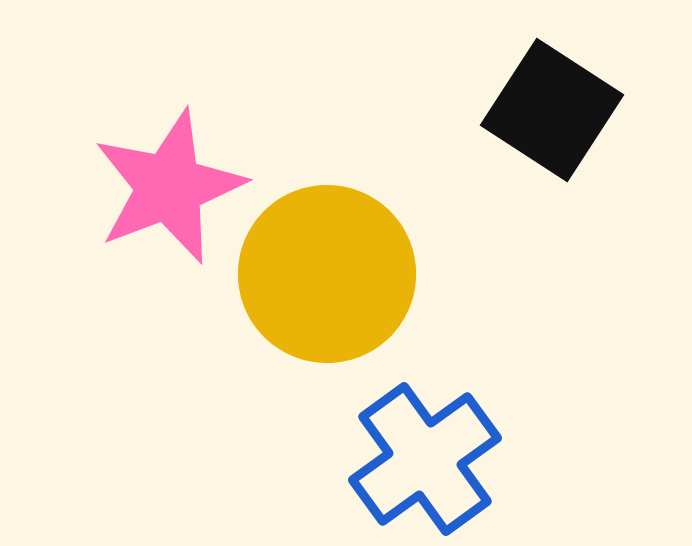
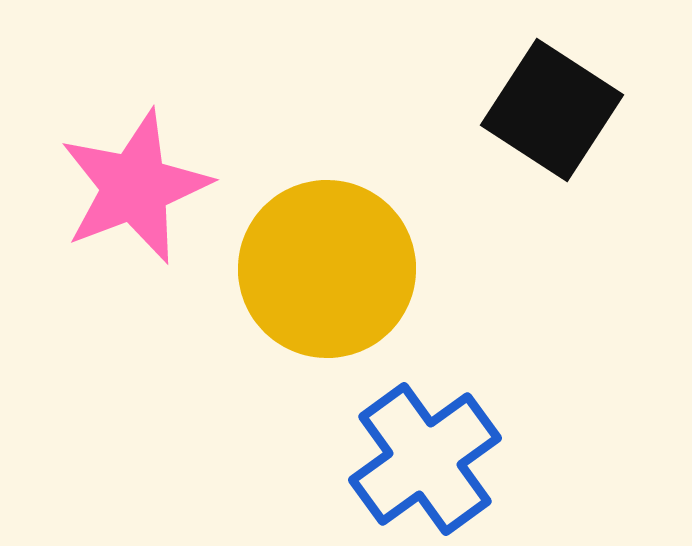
pink star: moved 34 px left
yellow circle: moved 5 px up
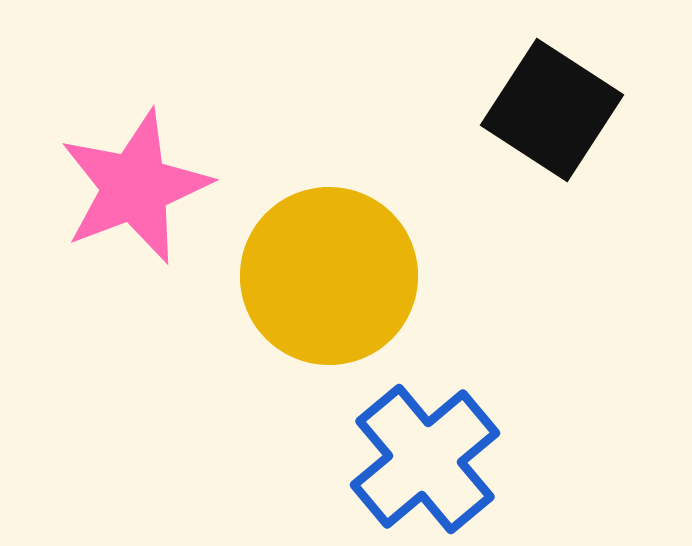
yellow circle: moved 2 px right, 7 px down
blue cross: rotated 4 degrees counterclockwise
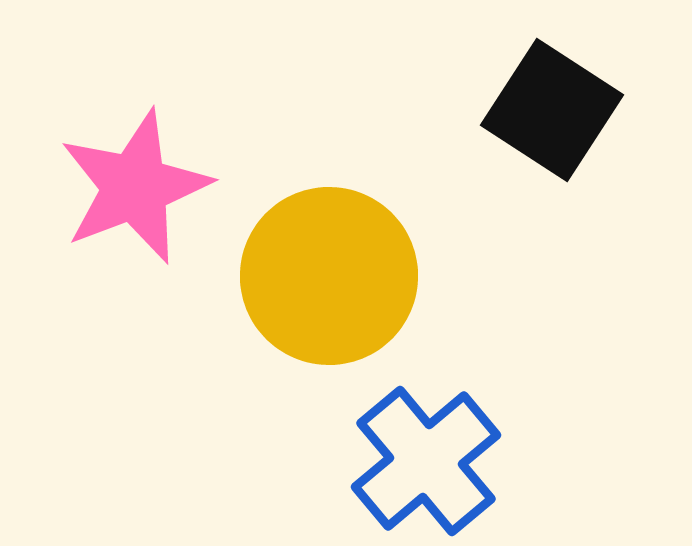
blue cross: moved 1 px right, 2 px down
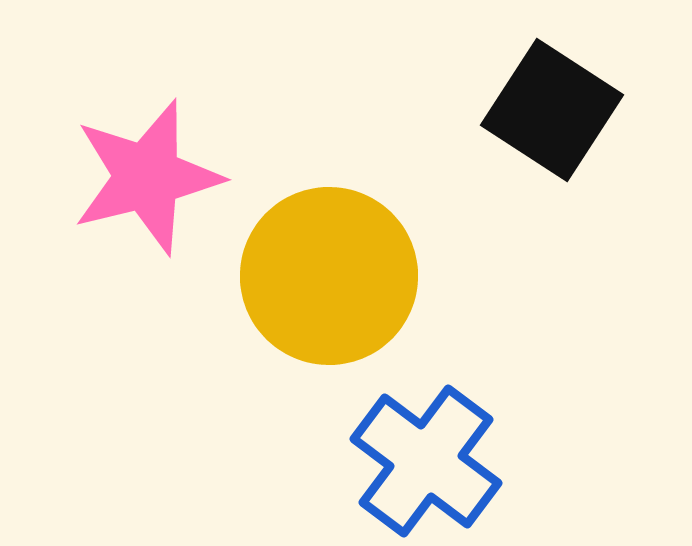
pink star: moved 12 px right, 10 px up; rotated 7 degrees clockwise
blue cross: rotated 13 degrees counterclockwise
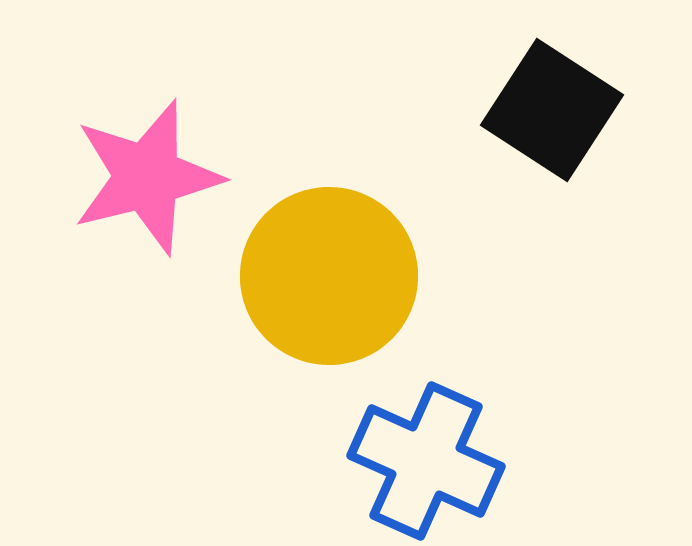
blue cross: rotated 13 degrees counterclockwise
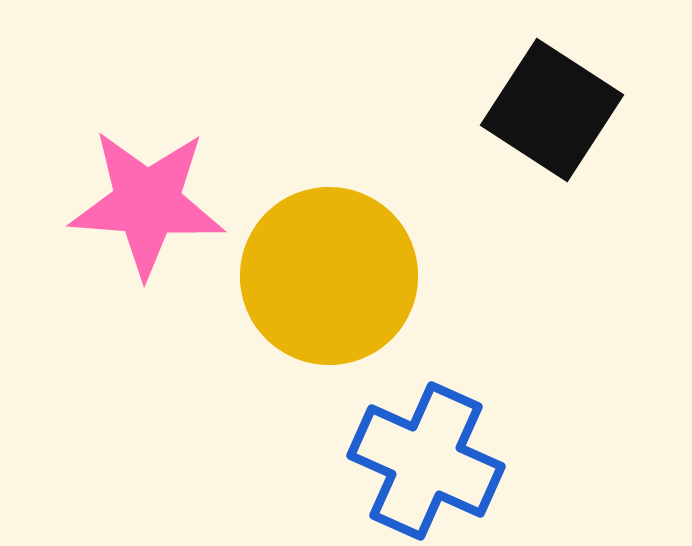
pink star: moved 26 px down; rotated 18 degrees clockwise
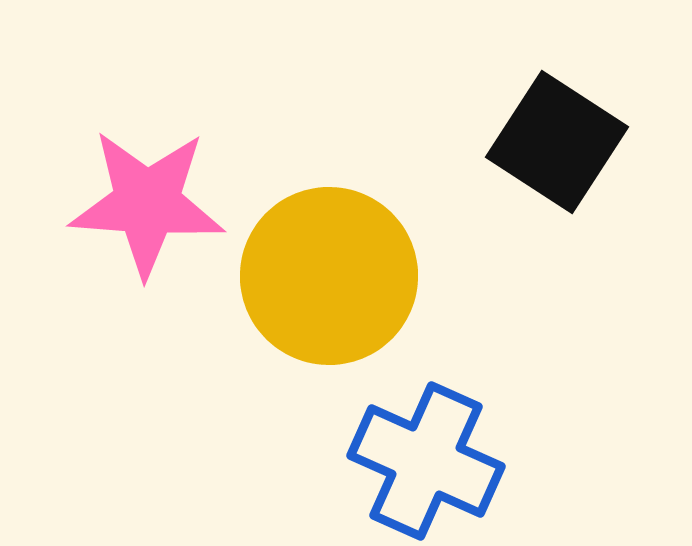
black square: moved 5 px right, 32 px down
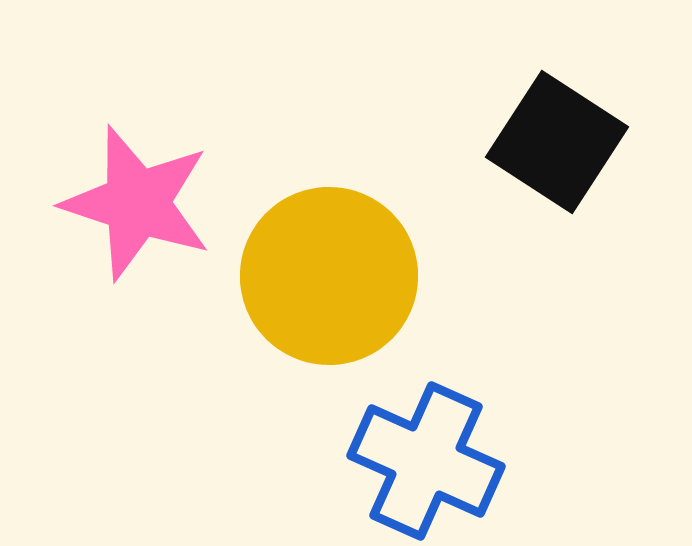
pink star: moved 10 px left; rotated 14 degrees clockwise
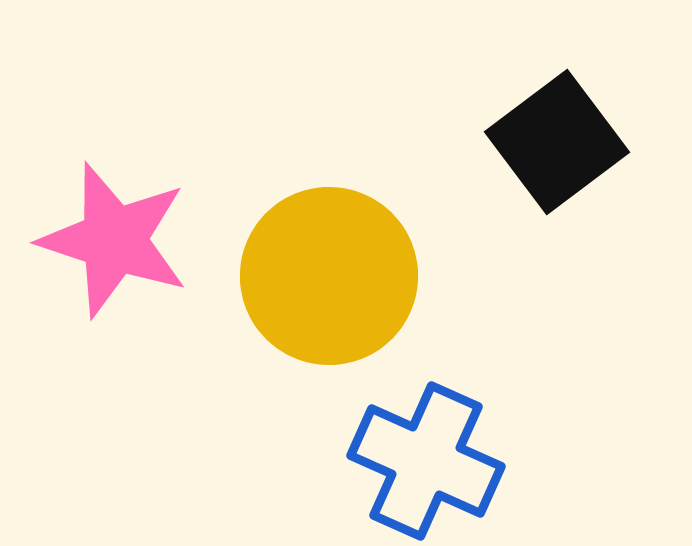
black square: rotated 20 degrees clockwise
pink star: moved 23 px left, 37 px down
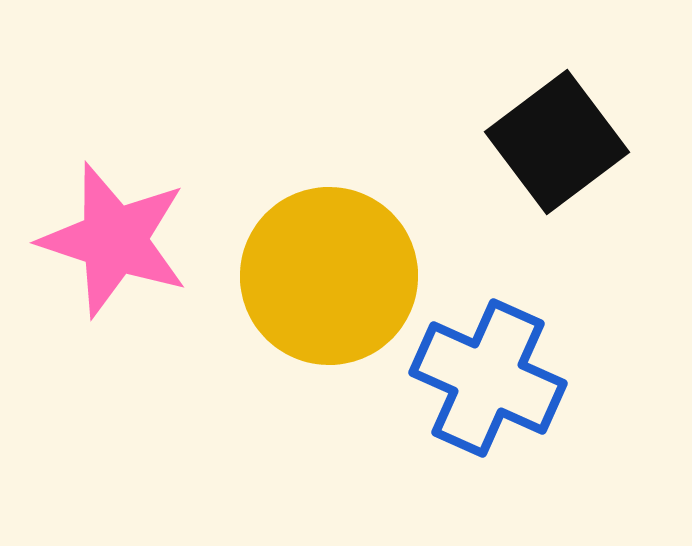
blue cross: moved 62 px right, 83 px up
